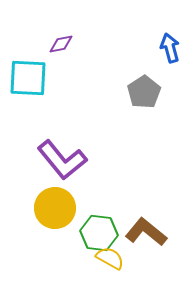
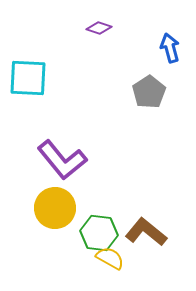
purple diamond: moved 38 px right, 16 px up; rotated 30 degrees clockwise
gray pentagon: moved 5 px right
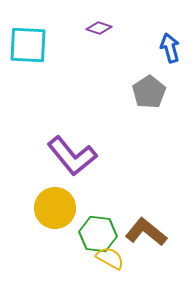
cyan square: moved 33 px up
purple L-shape: moved 10 px right, 4 px up
green hexagon: moved 1 px left, 1 px down
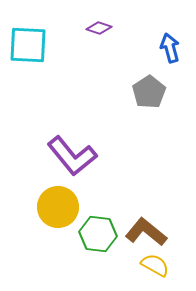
yellow circle: moved 3 px right, 1 px up
yellow semicircle: moved 45 px right, 7 px down
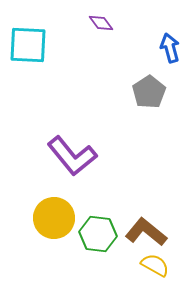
purple diamond: moved 2 px right, 5 px up; rotated 35 degrees clockwise
yellow circle: moved 4 px left, 11 px down
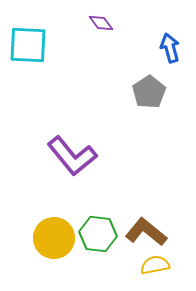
yellow circle: moved 20 px down
yellow semicircle: rotated 40 degrees counterclockwise
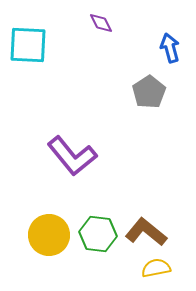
purple diamond: rotated 10 degrees clockwise
yellow circle: moved 5 px left, 3 px up
yellow semicircle: moved 1 px right, 3 px down
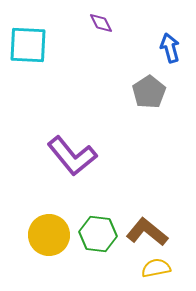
brown L-shape: moved 1 px right
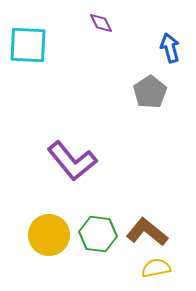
gray pentagon: moved 1 px right
purple L-shape: moved 5 px down
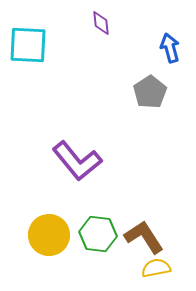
purple diamond: rotated 20 degrees clockwise
purple L-shape: moved 5 px right
brown L-shape: moved 3 px left, 5 px down; rotated 18 degrees clockwise
